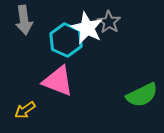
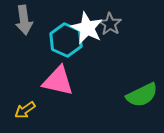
gray star: moved 1 px right, 2 px down
pink triangle: rotated 8 degrees counterclockwise
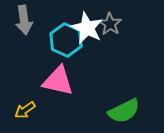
green semicircle: moved 18 px left, 16 px down
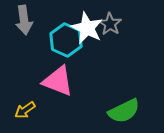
pink triangle: rotated 8 degrees clockwise
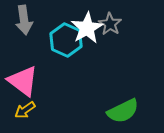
white star: rotated 16 degrees clockwise
pink triangle: moved 35 px left; rotated 16 degrees clockwise
green semicircle: moved 1 px left
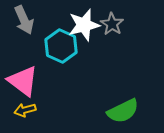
gray arrow: rotated 16 degrees counterclockwise
gray star: moved 2 px right
white star: moved 3 px left, 3 px up; rotated 16 degrees clockwise
cyan hexagon: moved 5 px left, 6 px down
yellow arrow: rotated 20 degrees clockwise
